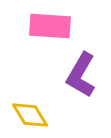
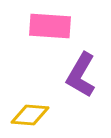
yellow diamond: rotated 54 degrees counterclockwise
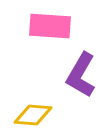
yellow diamond: moved 3 px right
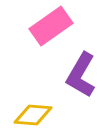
pink rectangle: moved 1 px right; rotated 39 degrees counterclockwise
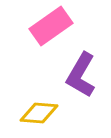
yellow diamond: moved 6 px right, 2 px up
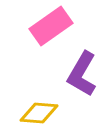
purple L-shape: moved 1 px right, 1 px up
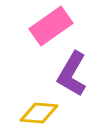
purple L-shape: moved 10 px left
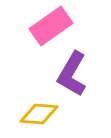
yellow diamond: moved 1 px down
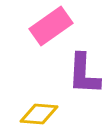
purple L-shape: moved 12 px right; rotated 27 degrees counterclockwise
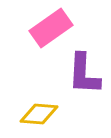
pink rectangle: moved 2 px down
